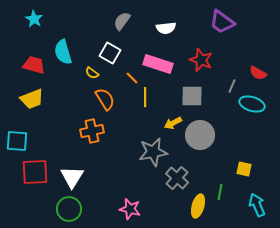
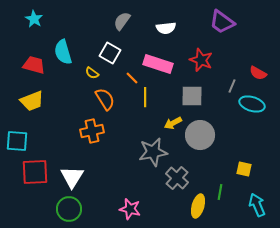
yellow trapezoid: moved 2 px down
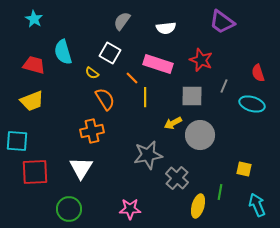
red semicircle: rotated 42 degrees clockwise
gray line: moved 8 px left
gray star: moved 5 px left, 3 px down
white triangle: moved 9 px right, 9 px up
pink star: rotated 15 degrees counterclockwise
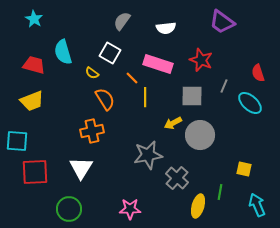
cyan ellipse: moved 2 px left, 1 px up; rotated 25 degrees clockwise
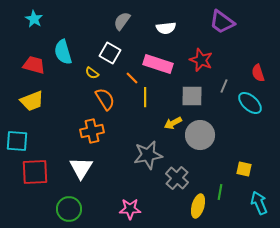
cyan arrow: moved 2 px right, 2 px up
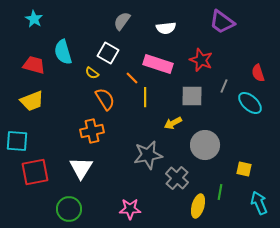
white square: moved 2 px left
gray circle: moved 5 px right, 10 px down
red square: rotated 8 degrees counterclockwise
